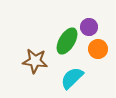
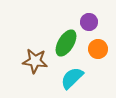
purple circle: moved 5 px up
green ellipse: moved 1 px left, 2 px down
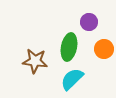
green ellipse: moved 3 px right, 4 px down; rotated 20 degrees counterclockwise
orange circle: moved 6 px right
cyan semicircle: moved 1 px down
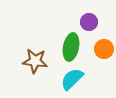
green ellipse: moved 2 px right
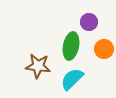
green ellipse: moved 1 px up
brown star: moved 3 px right, 5 px down
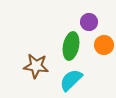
orange circle: moved 4 px up
brown star: moved 2 px left
cyan semicircle: moved 1 px left, 1 px down
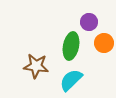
orange circle: moved 2 px up
